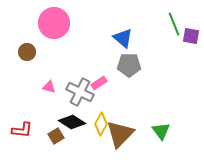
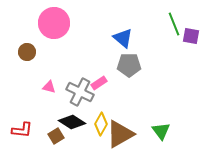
brown triangle: rotated 16 degrees clockwise
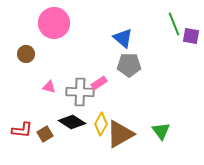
brown circle: moved 1 px left, 2 px down
gray cross: rotated 24 degrees counterclockwise
brown square: moved 11 px left, 2 px up
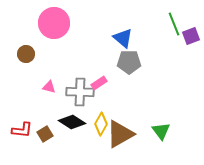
purple square: rotated 30 degrees counterclockwise
gray pentagon: moved 3 px up
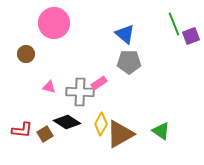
blue triangle: moved 2 px right, 4 px up
black diamond: moved 5 px left
green triangle: rotated 18 degrees counterclockwise
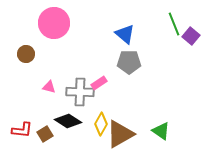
purple square: rotated 30 degrees counterclockwise
black diamond: moved 1 px right, 1 px up
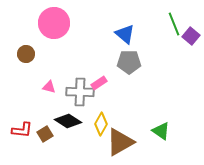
brown triangle: moved 8 px down
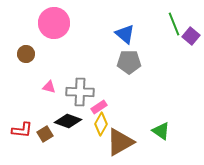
pink rectangle: moved 24 px down
black diamond: rotated 12 degrees counterclockwise
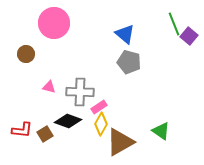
purple square: moved 2 px left
gray pentagon: rotated 15 degrees clockwise
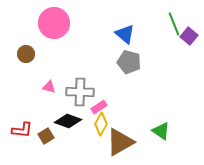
brown square: moved 1 px right, 2 px down
